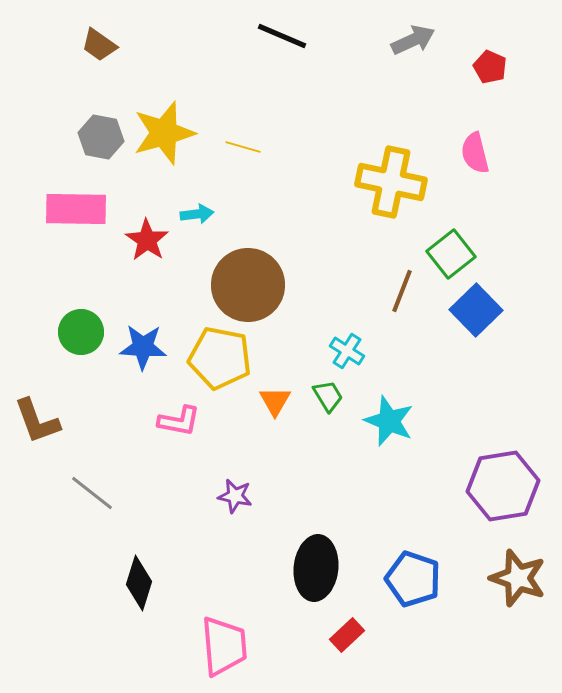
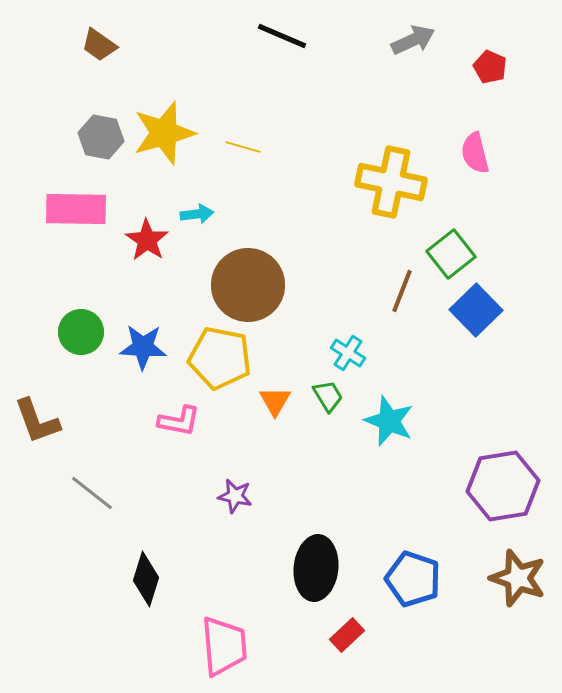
cyan cross: moved 1 px right, 2 px down
black diamond: moved 7 px right, 4 px up
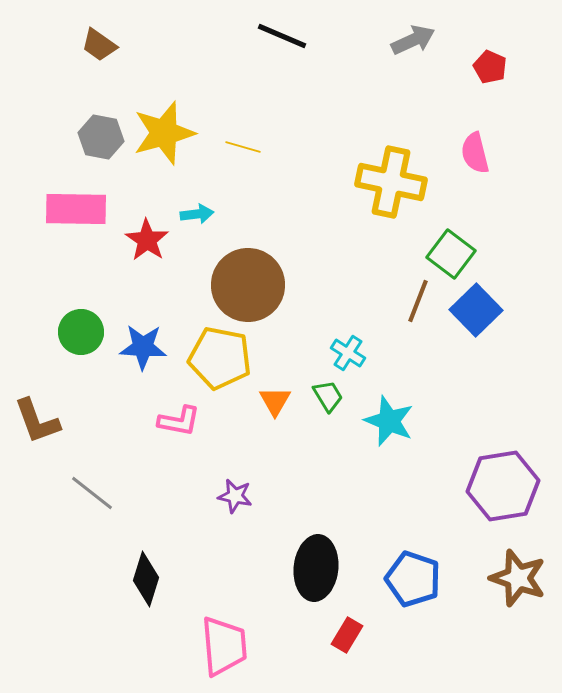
green square: rotated 15 degrees counterclockwise
brown line: moved 16 px right, 10 px down
red rectangle: rotated 16 degrees counterclockwise
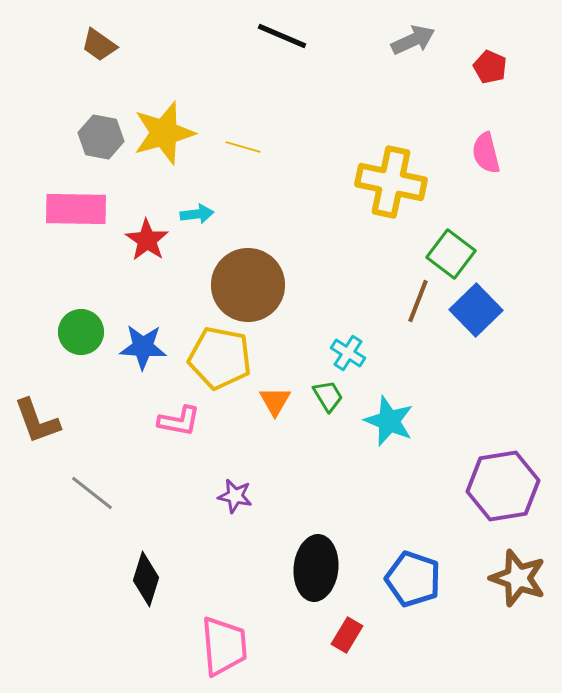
pink semicircle: moved 11 px right
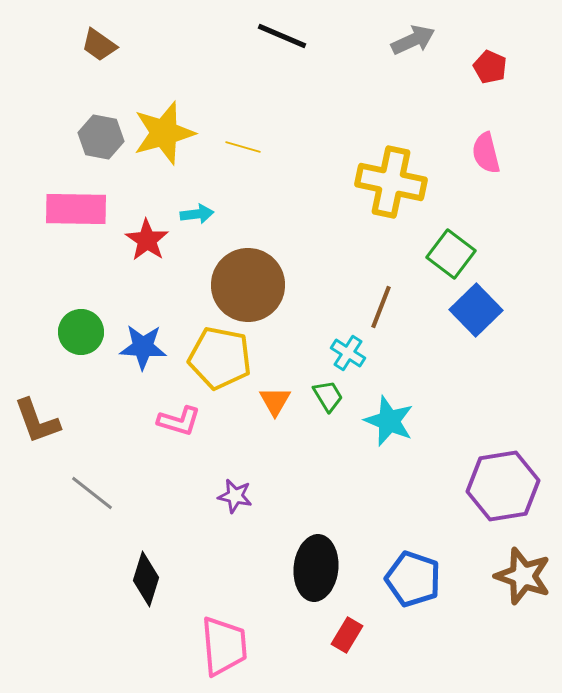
brown line: moved 37 px left, 6 px down
pink L-shape: rotated 6 degrees clockwise
brown star: moved 5 px right, 2 px up
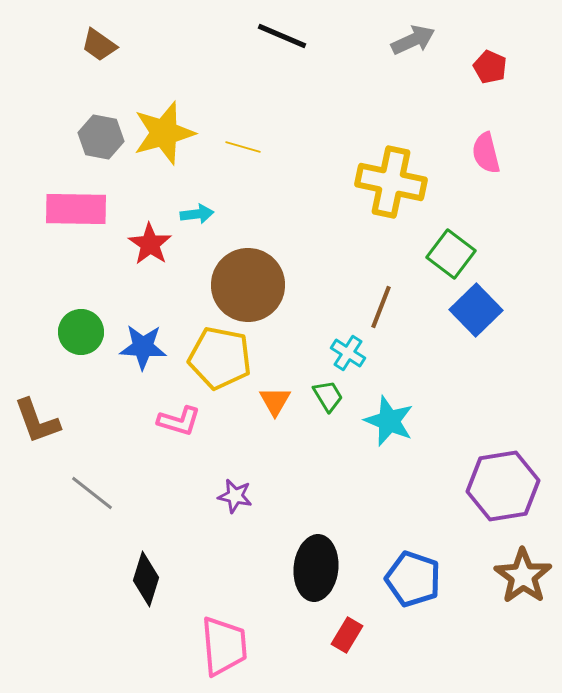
red star: moved 3 px right, 4 px down
brown star: rotated 16 degrees clockwise
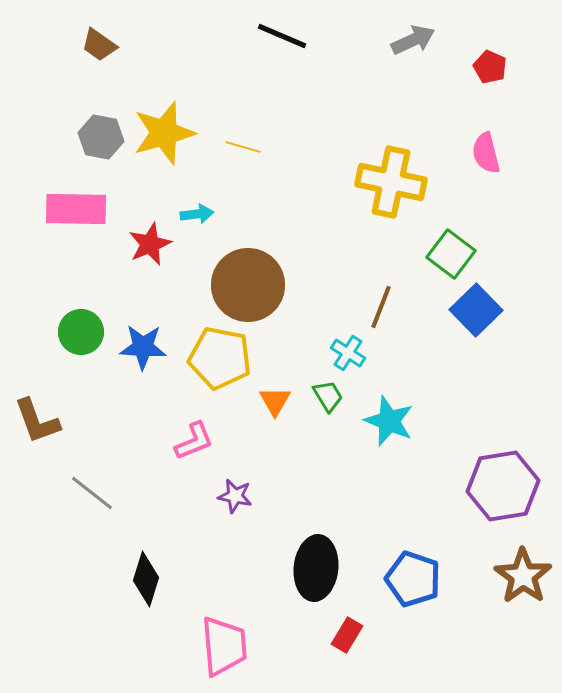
red star: rotated 15 degrees clockwise
pink L-shape: moved 15 px right, 20 px down; rotated 39 degrees counterclockwise
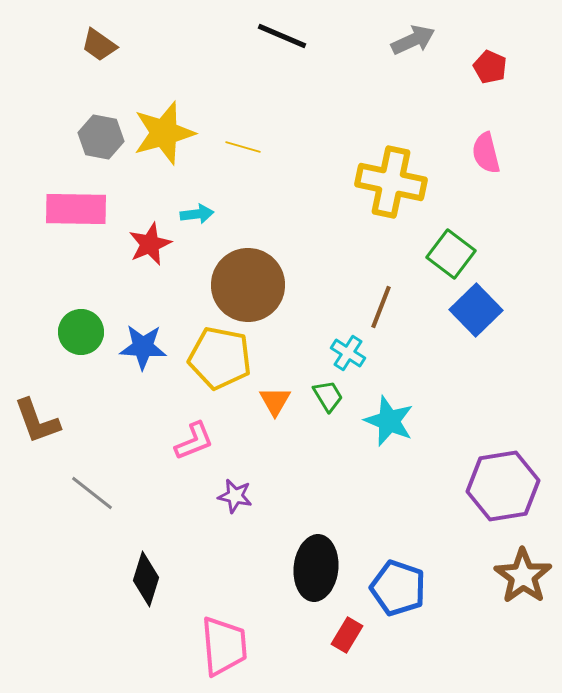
blue pentagon: moved 15 px left, 9 px down
